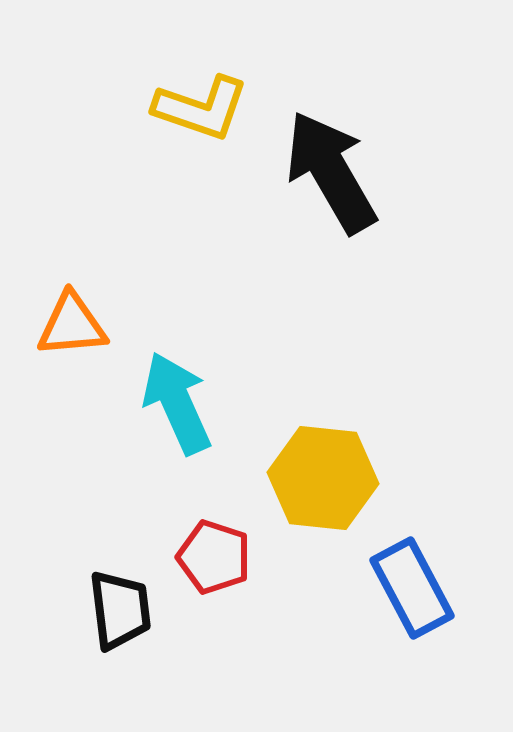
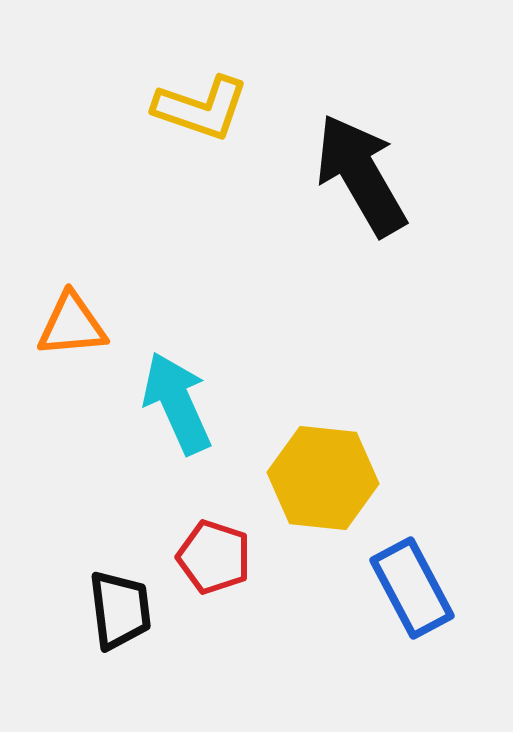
black arrow: moved 30 px right, 3 px down
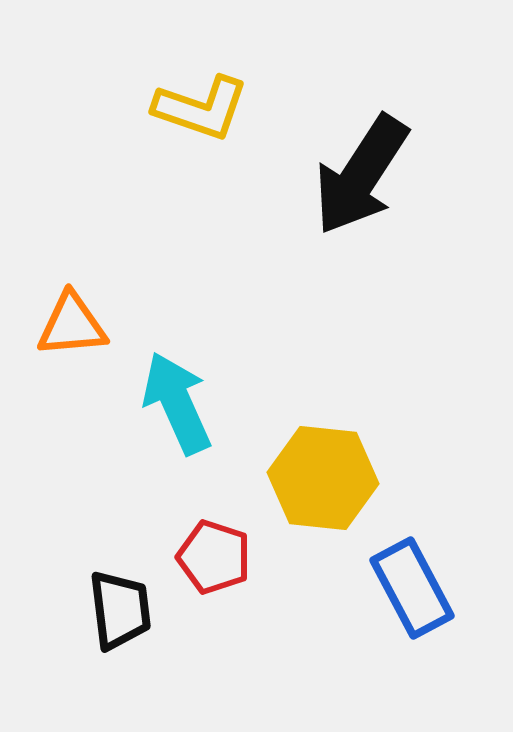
black arrow: rotated 117 degrees counterclockwise
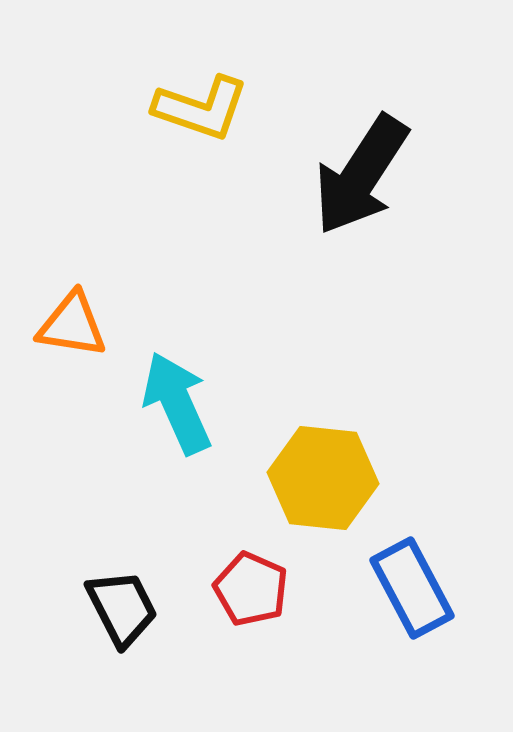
orange triangle: rotated 14 degrees clockwise
red pentagon: moved 37 px right, 32 px down; rotated 6 degrees clockwise
black trapezoid: moved 2 px right, 2 px up; rotated 20 degrees counterclockwise
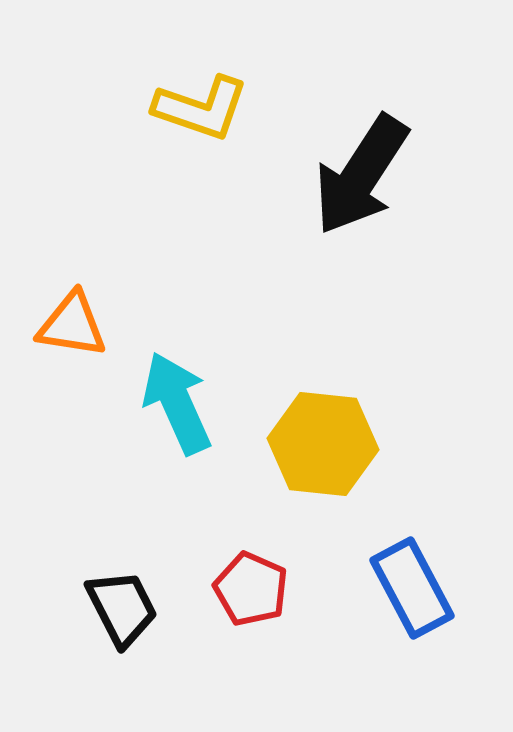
yellow hexagon: moved 34 px up
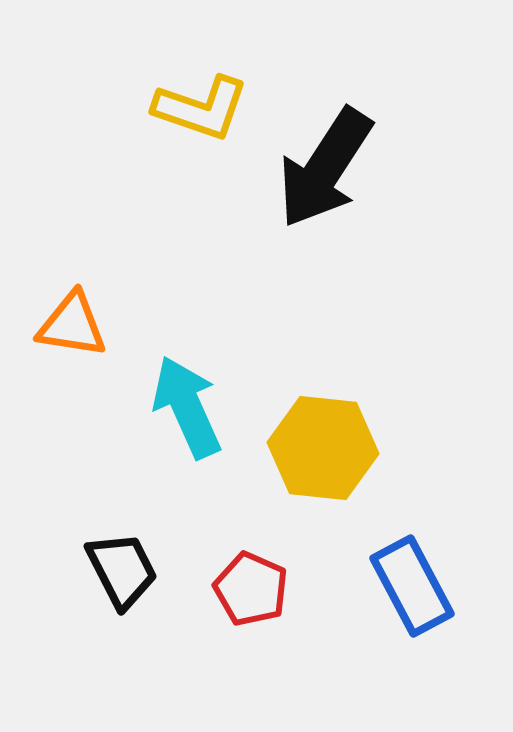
black arrow: moved 36 px left, 7 px up
cyan arrow: moved 10 px right, 4 px down
yellow hexagon: moved 4 px down
blue rectangle: moved 2 px up
black trapezoid: moved 38 px up
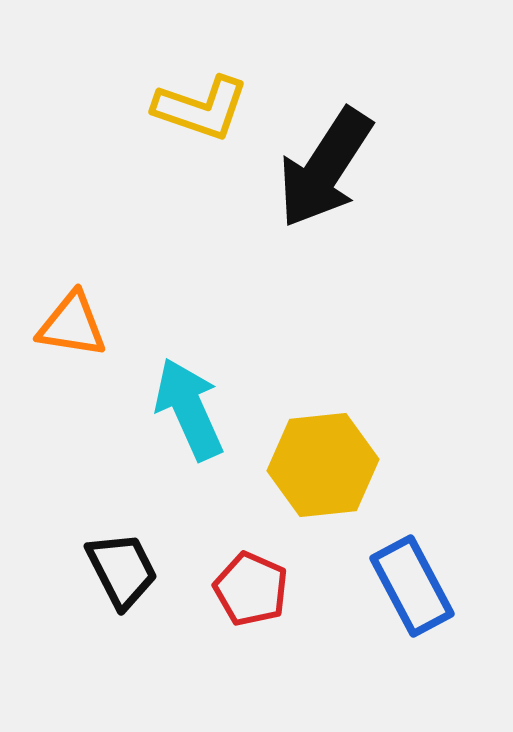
cyan arrow: moved 2 px right, 2 px down
yellow hexagon: moved 17 px down; rotated 12 degrees counterclockwise
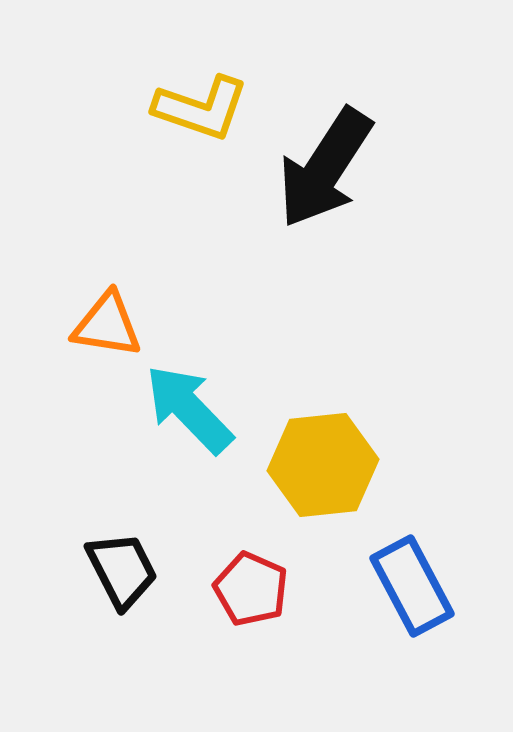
orange triangle: moved 35 px right
cyan arrow: rotated 20 degrees counterclockwise
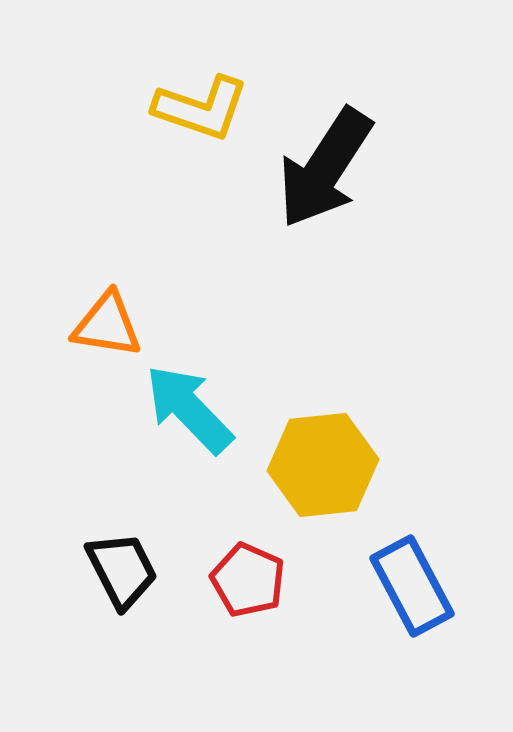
red pentagon: moved 3 px left, 9 px up
